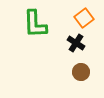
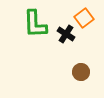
black cross: moved 10 px left, 9 px up
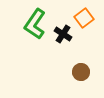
green L-shape: rotated 36 degrees clockwise
black cross: moved 3 px left
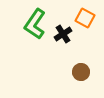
orange square: moved 1 px right; rotated 24 degrees counterclockwise
black cross: rotated 24 degrees clockwise
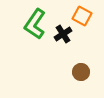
orange square: moved 3 px left, 2 px up
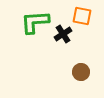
orange square: rotated 18 degrees counterclockwise
green L-shape: moved 2 px up; rotated 52 degrees clockwise
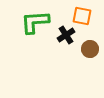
black cross: moved 3 px right, 1 px down
brown circle: moved 9 px right, 23 px up
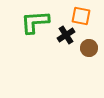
orange square: moved 1 px left
brown circle: moved 1 px left, 1 px up
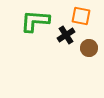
green L-shape: moved 1 px up; rotated 8 degrees clockwise
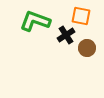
green L-shape: rotated 16 degrees clockwise
brown circle: moved 2 px left
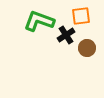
orange square: rotated 18 degrees counterclockwise
green L-shape: moved 4 px right
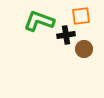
black cross: rotated 24 degrees clockwise
brown circle: moved 3 px left, 1 px down
